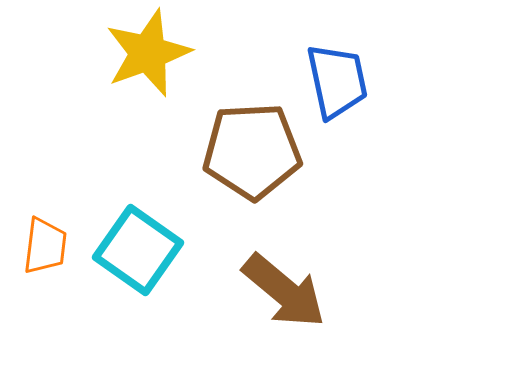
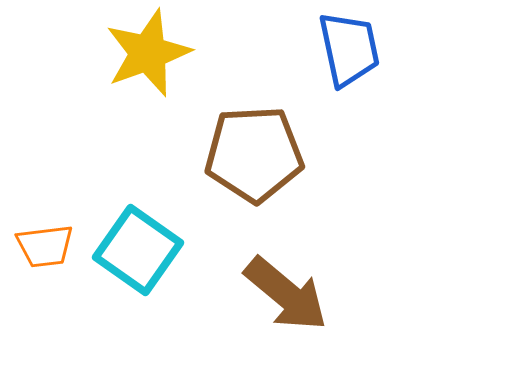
blue trapezoid: moved 12 px right, 32 px up
brown pentagon: moved 2 px right, 3 px down
orange trapezoid: rotated 76 degrees clockwise
brown arrow: moved 2 px right, 3 px down
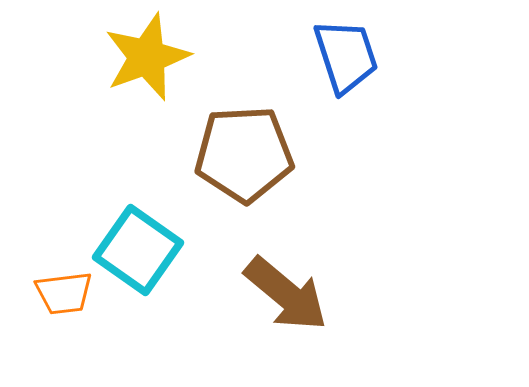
blue trapezoid: moved 3 px left, 7 px down; rotated 6 degrees counterclockwise
yellow star: moved 1 px left, 4 px down
brown pentagon: moved 10 px left
orange trapezoid: moved 19 px right, 47 px down
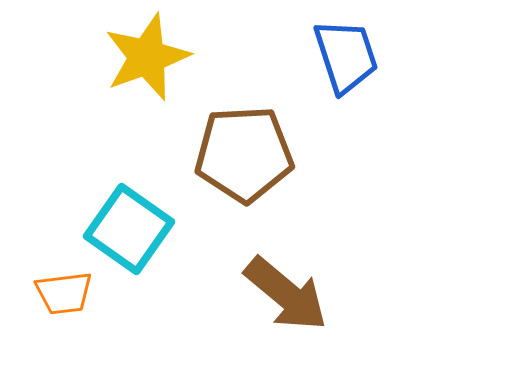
cyan square: moved 9 px left, 21 px up
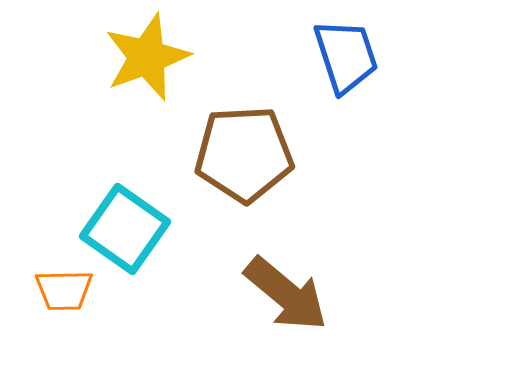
cyan square: moved 4 px left
orange trapezoid: moved 3 px up; rotated 6 degrees clockwise
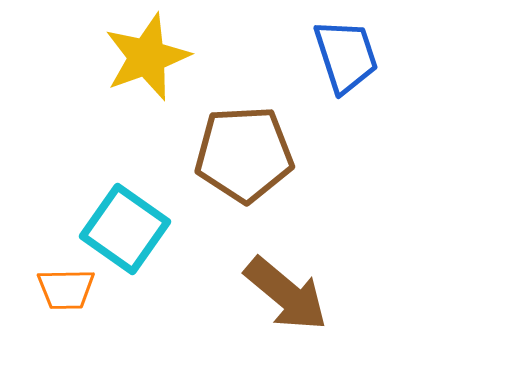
orange trapezoid: moved 2 px right, 1 px up
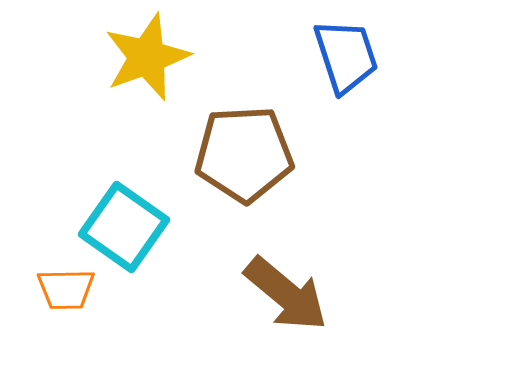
cyan square: moved 1 px left, 2 px up
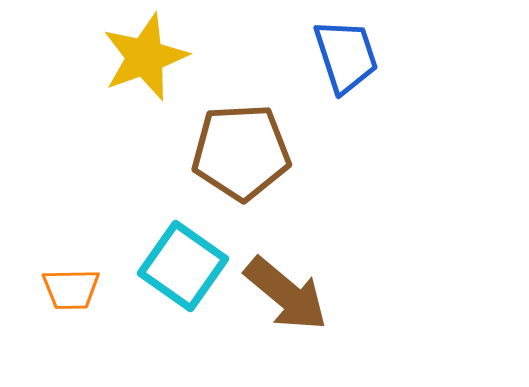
yellow star: moved 2 px left
brown pentagon: moved 3 px left, 2 px up
cyan square: moved 59 px right, 39 px down
orange trapezoid: moved 5 px right
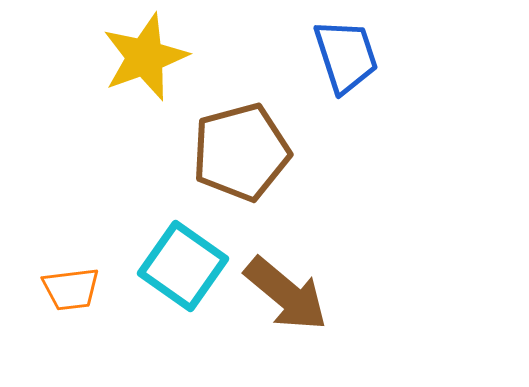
brown pentagon: rotated 12 degrees counterclockwise
orange trapezoid: rotated 6 degrees counterclockwise
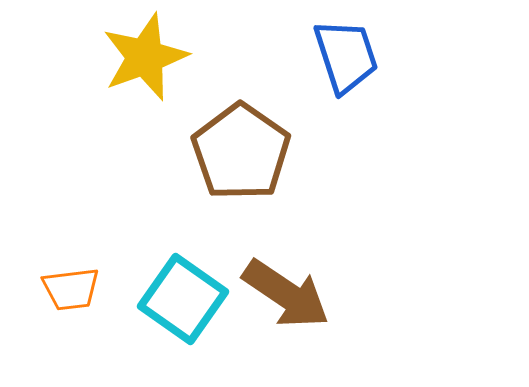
brown pentagon: rotated 22 degrees counterclockwise
cyan square: moved 33 px down
brown arrow: rotated 6 degrees counterclockwise
